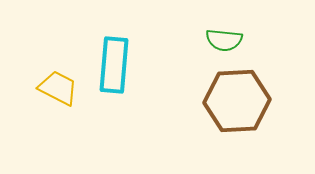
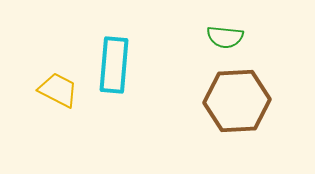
green semicircle: moved 1 px right, 3 px up
yellow trapezoid: moved 2 px down
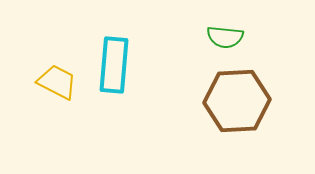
yellow trapezoid: moved 1 px left, 8 px up
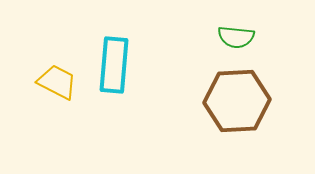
green semicircle: moved 11 px right
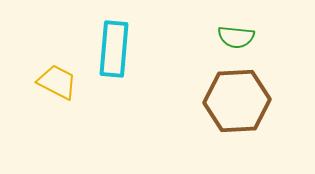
cyan rectangle: moved 16 px up
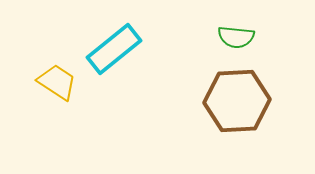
cyan rectangle: rotated 46 degrees clockwise
yellow trapezoid: rotated 6 degrees clockwise
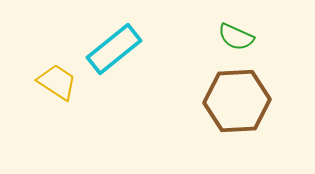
green semicircle: rotated 18 degrees clockwise
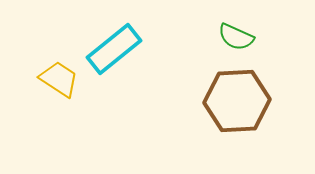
yellow trapezoid: moved 2 px right, 3 px up
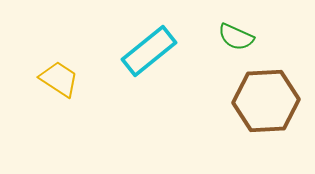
cyan rectangle: moved 35 px right, 2 px down
brown hexagon: moved 29 px right
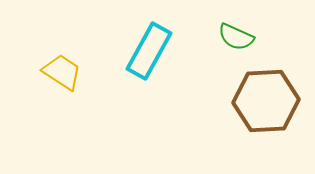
cyan rectangle: rotated 22 degrees counterclockwise
yellow trapezoid: moved 3 px right, 7 px up
